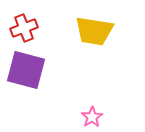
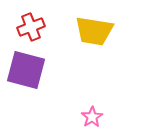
red cross: moved 7 px right, 1 px up
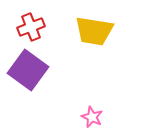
purple square: moved 2 px right; rotated 21 degrees clockwise
pink star: rotated 15 degrees counterclockwise
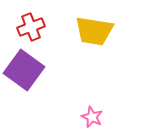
purple square: moved 4 px left
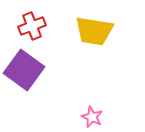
red cross: moved 1 px right, 1 px up
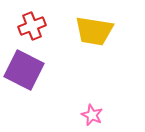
purple square: rotated 9 degrees counterclockwise
pink star: moved 2 px up
